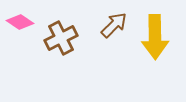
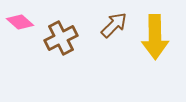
pink diamond: rotated 8 degrees clockwise
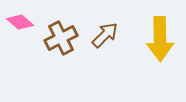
brown arrow: moved 9 px left, 10 px down
yellow arrow: moved 5 px right, 2 px down
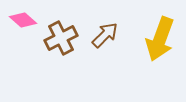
pink diamond: moved 3 px right, 2 px up
yellow arrow: rotated 21 degrees clockwise
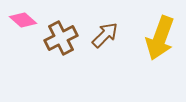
yellow arrow: moved 1 px up
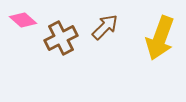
brown arrow: moved 8 px up
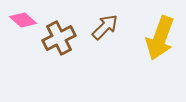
brown cross: moved 2 px left
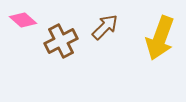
brown cross: moved 2 px right, 3 px down
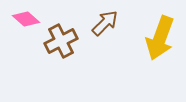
pink diamond: moved 3 px right, 1 px up
brown arrow: moved 4 px up
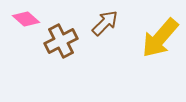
yellow arrow: rotated 21 degrees clockwise
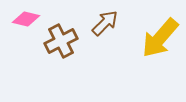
pink diamond: rotated 28 degrees counterclockwise
